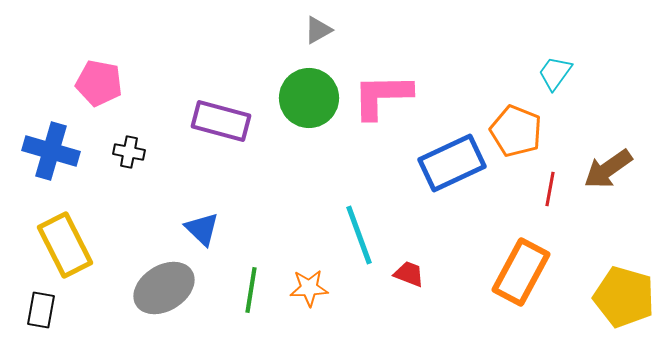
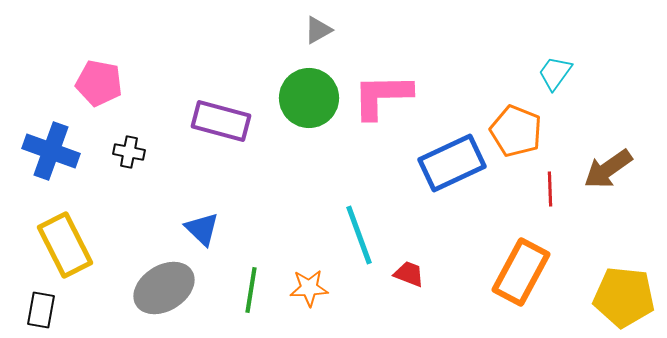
blue cross: rotated 4 degrees clockwise
red line: rotated 12 degrees counterclockwise
yellow pentagon: rotated 10 degrees counterclockwise
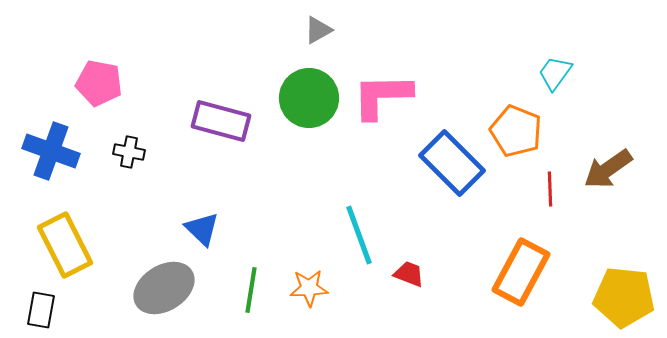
blue rectangle: rotated 70 degrees clockwise
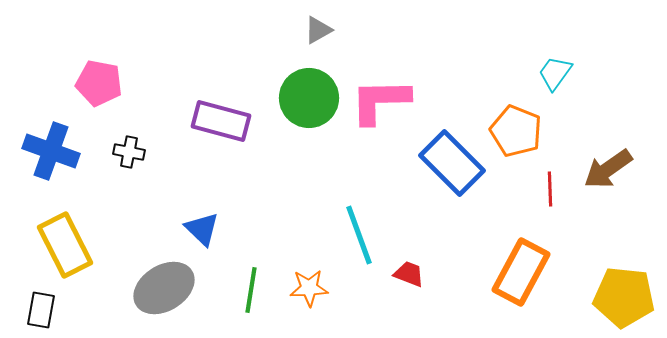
pink L-shape: moved 2 px left, 5 px down
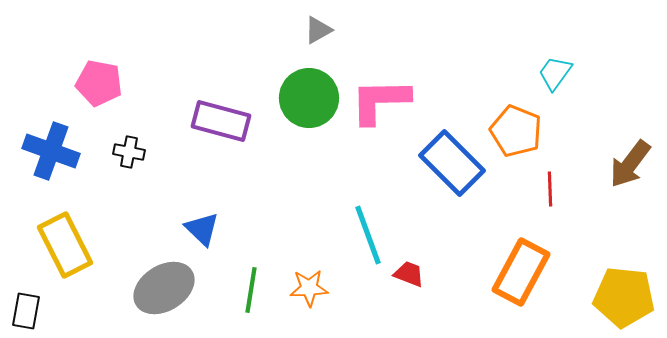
brown arrow: moved 22 px right, 5 px up; rotated 18 degrees counterclockwise
cyan line: moved 9 px right
black rectangle: moved 15 px left, 1 px down
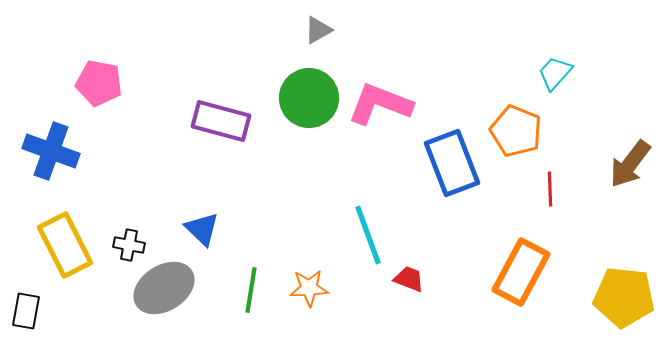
cyan trapezoid: rotated 6 degrees clockwise
pink L-shape: moved 3 px down; rotated 22 degrees clockwise
black cross: moved 93 px down
blue rectangle: rotated 24 degrees clockwise
red trapezoid: moved 5 px down
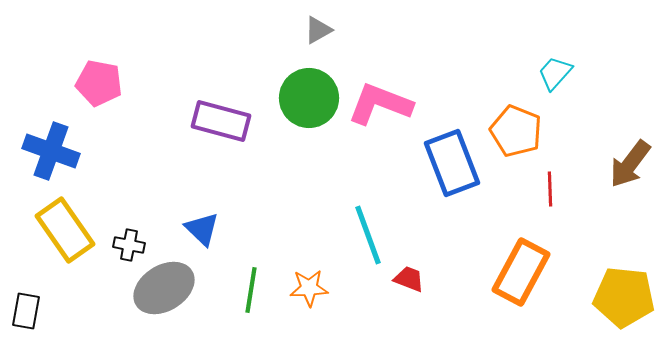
yellow rectangle: moved 15 px up; rotated 8 degrees counterclockwise
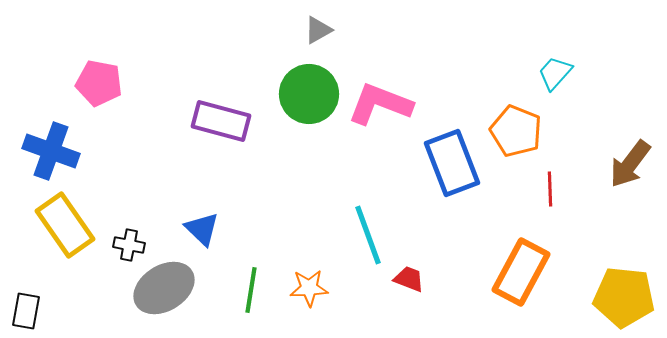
green circle: moved 4 px up
yellow rectangle: moved 5 px up
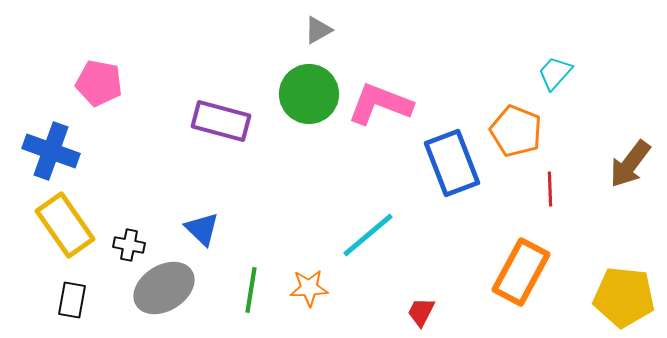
cyan line: rotated 70 degrees clockwise
red trapezoid: moved 12 px right, 33 px down; rotated 84 degrees counterclockwise
black rectangle: moved 46 px right, 11 px up
